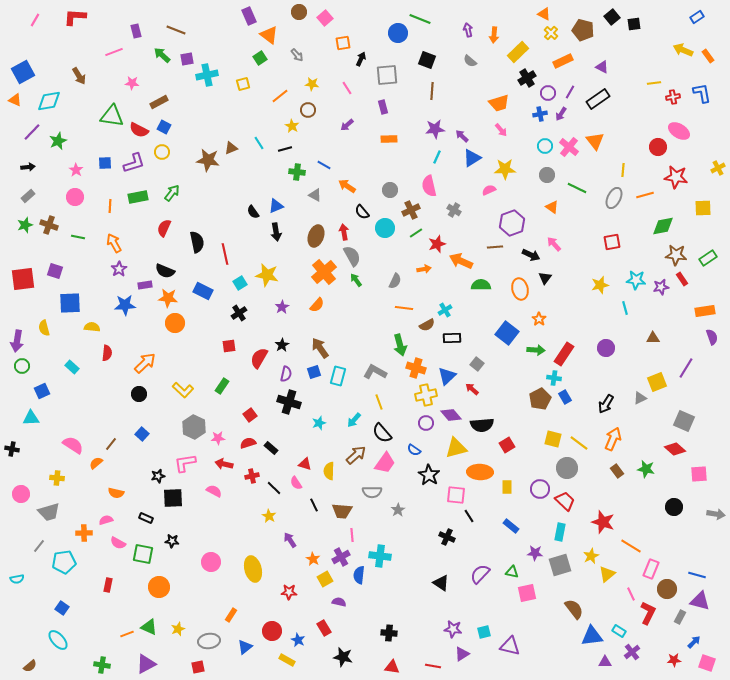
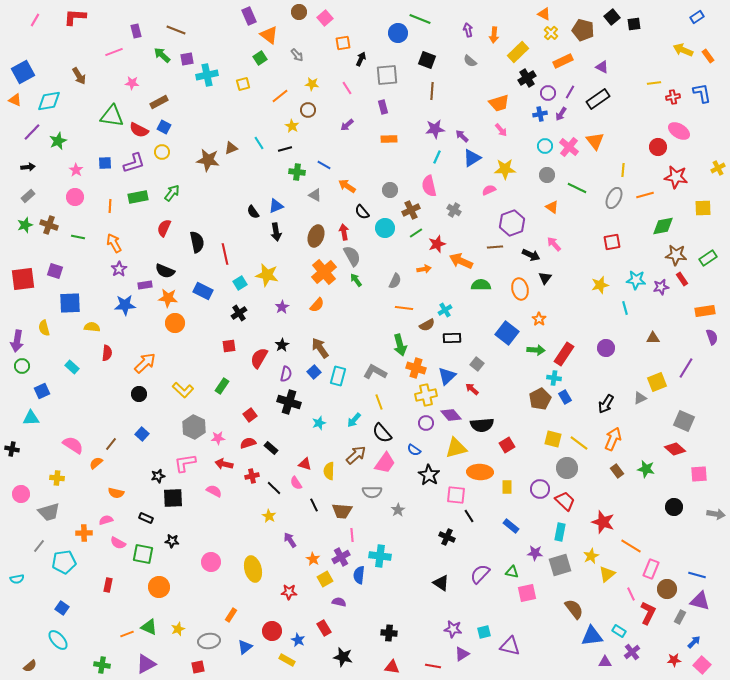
blue square at (314, 372): rotated 24 degrees counterclockwise
pink square at (707, 663): moved 5 px left, 2 px down; rotated 24 degrees clockwise
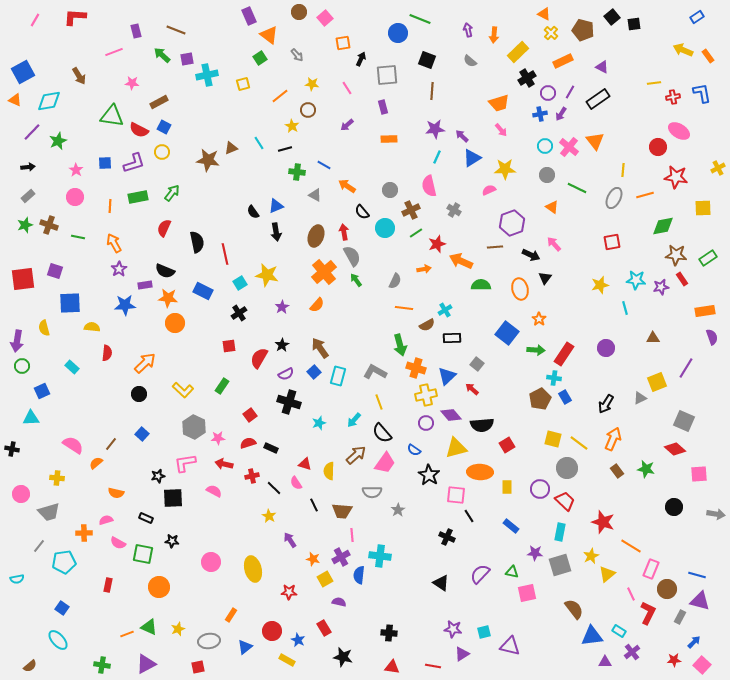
purple semicircle at (286, 374): rotated 49 degrees clockwise
black rectangle at (271, 448): rotated 16 degrees counterclockwise
orange star at (313, 559): rotated 16 degrees counterclockwise
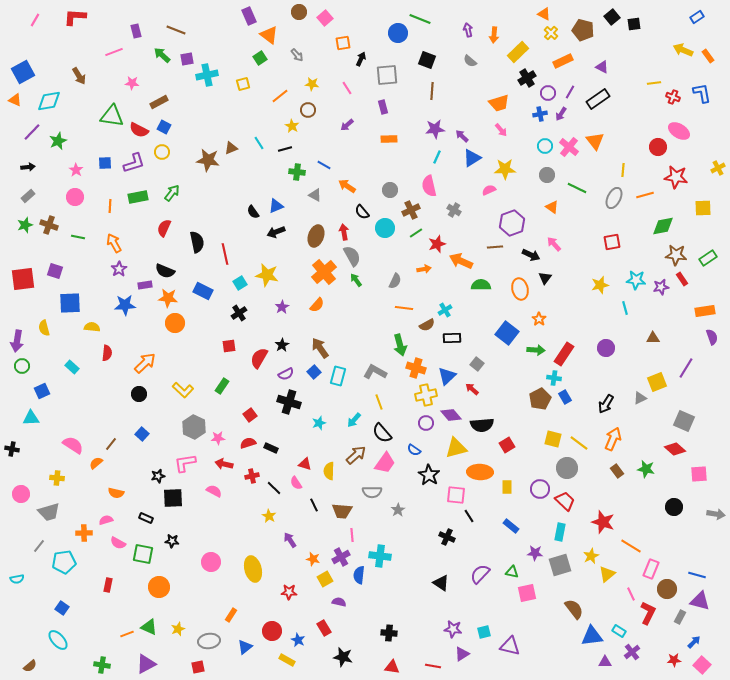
red cross at (673, 97): rotated 32 degrees clockwise
black arrow at (276, 232): rotated 78 degrees clockwise
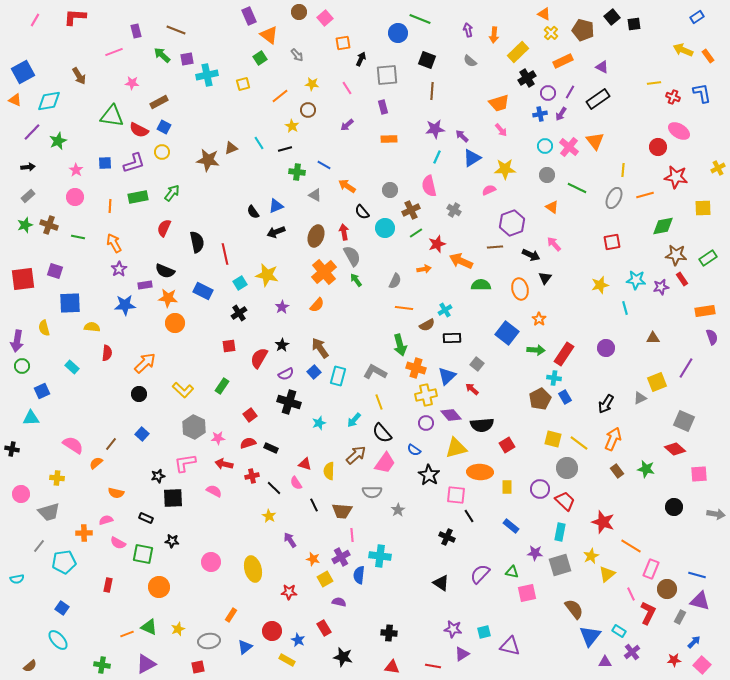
blue triangle at (592, 636): moved 2 px left; rotated 45 degrees counterclockwise
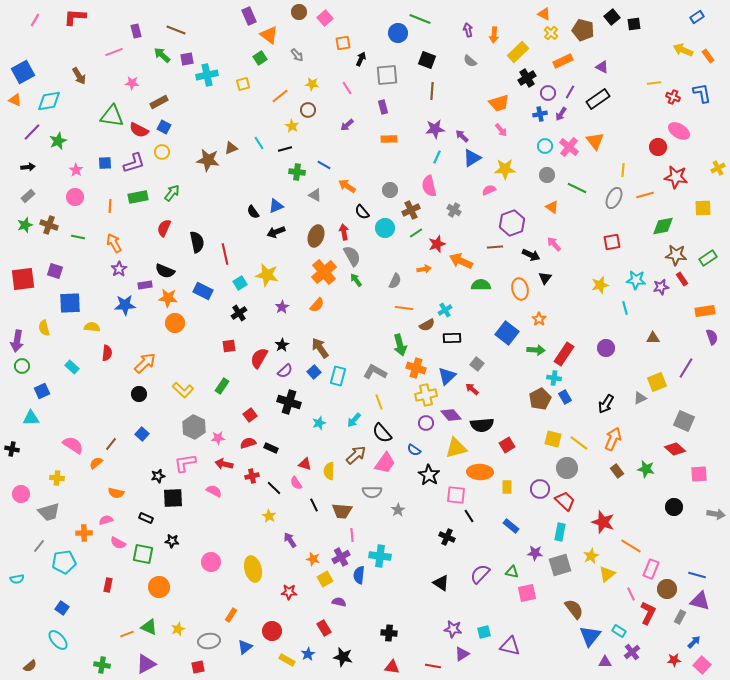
purple semicircle at (286, 374): moved 1 px left, 3 px up; rotated 14 degrees counterclockwise
blue star at (298, 640): moved 10 px right, 14 px down; rotated 16 degrees clockwise
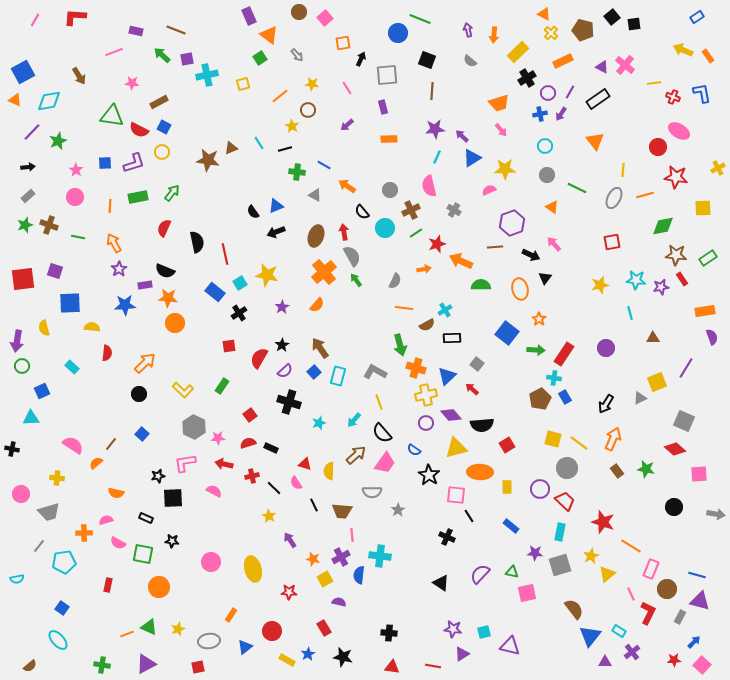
purple rectangle at (136, 31): rotated 64 degrees counterclockwise
pink cross at (569, 147): moved 56 px right, 82 px up
blue rectangle at (203, 291): moved 12 px right, 1 px down; rotated 12 degrees clockwise
cyan line at (625, 308): moved 5 px right, 5 px down
